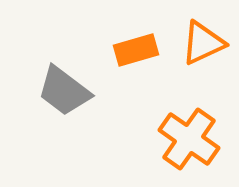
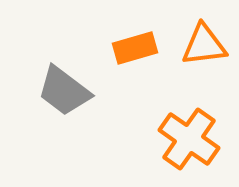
orange triangle: moved 1 px right, 2 px down; rotated 18 degrees clockwise
orange rectangle: moved 1 px left, 2 px up
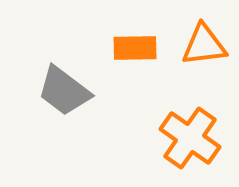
orange rectangle: rotated 15 degrees clockwise
orange cross: moved 1 px right, 1 px up
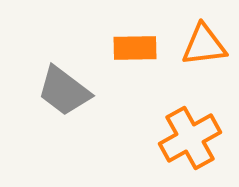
orange cross: rotated 26 degrees clockwise
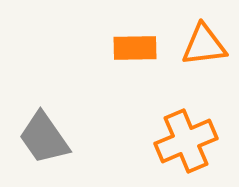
gray trapezoid: moved 20 px left, 47 px down; rotated 18 degrees clockwise
orange cross: moved 4 px left, 3 px down; rotated 6 degrees clockwise
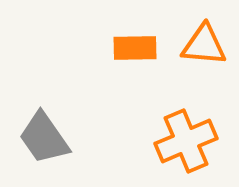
orange triangle: rotated 12 degrees clockwise
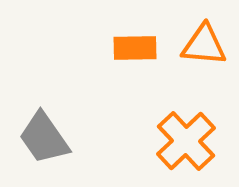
orange cross: rotated 20 degrees counterclockwise
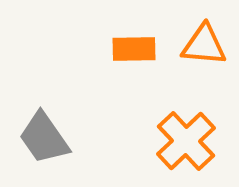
orange rectangle: moved 1 px left, 1 px down
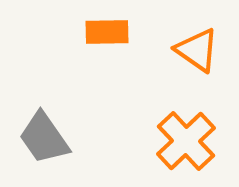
orange triangle: moved 7 px left, 5 px down; rotated 30 degrees clockwise
orange rectangle: moved 27 px left, 17 px up
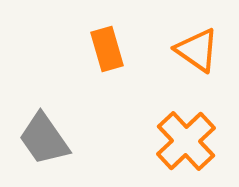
orange rectangle: moved 17 px down; rotated 75 degrees clockwise
gray trapezoid: moved 1 px down
